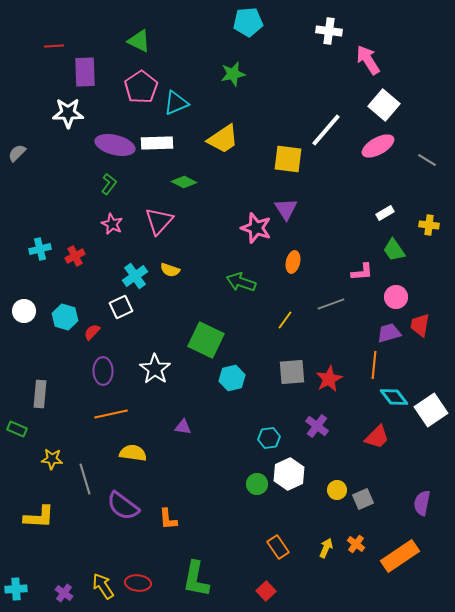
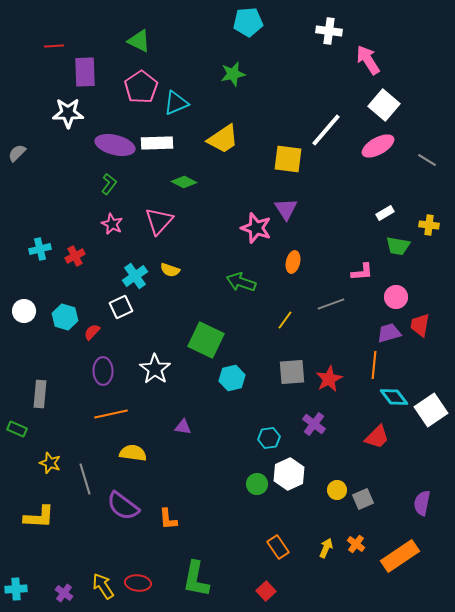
green trapezoid at (394, 250): moved 4 px right, 4 px up; rotated 45 degrees counterclockwise
purple cross at (317, 426): moved 3 px left, 2 px up
yellow star at (52, 459): moved 2 px left, 4 px down; rotated 15 degrees clockwise
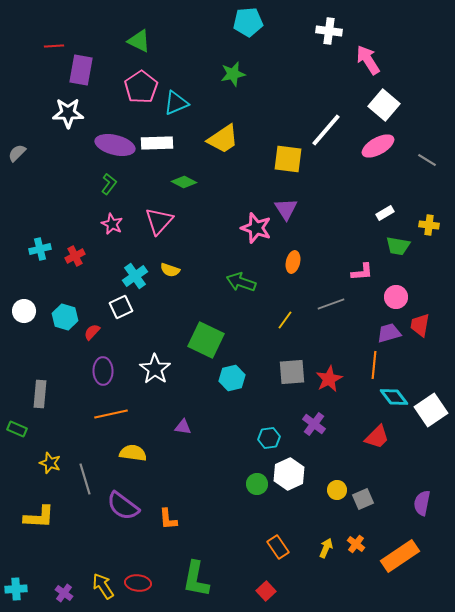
purple rectangle at (85, 72): moved 4 px left, 2 px up; rotated 12 degrees clockwise
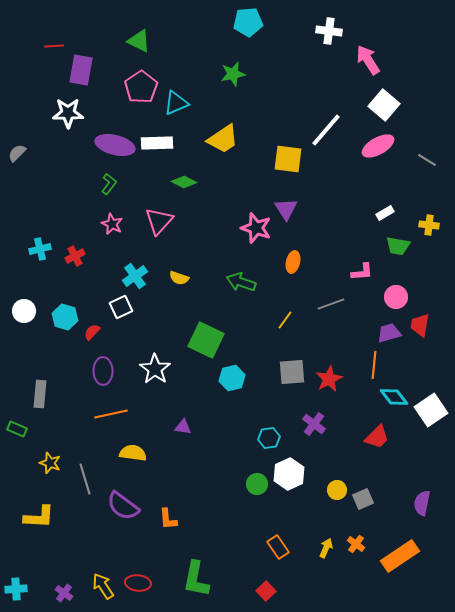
yellow semicircle at (170, 270): moved 9 px right, 8 px down
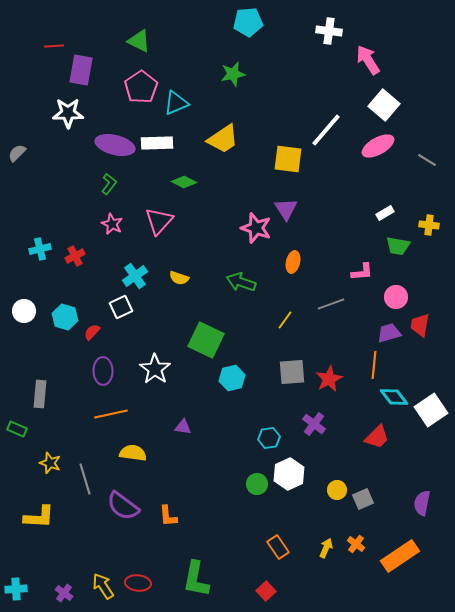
orange L-shape at (168, 519): moved 3 px up
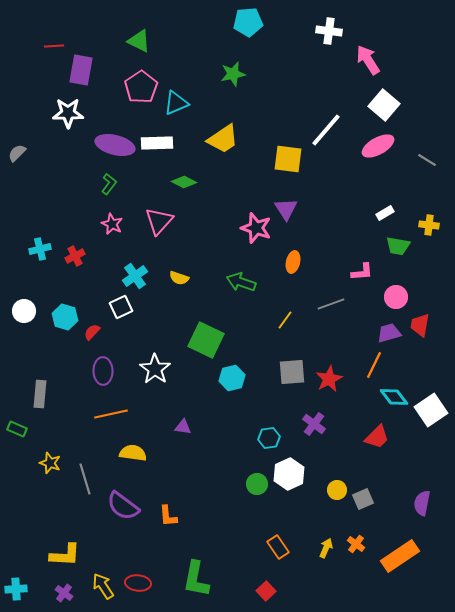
orange line at (374, 365): rotated 20 degrees clockwise
yellow L-shape at (39, 517): moved 26 px right, 38 px down
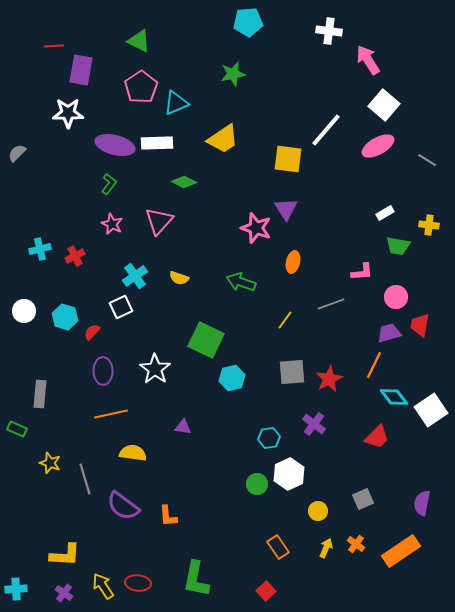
yellow circle at (337, 490): moved 19 px left, 21 px down
orange rectangle at (400, 556): moved 1 px right, 5 px up
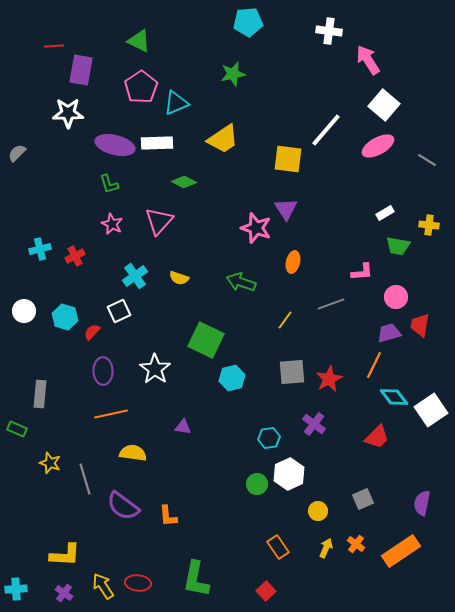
green L-shape at (109, 184): rotated 125 degrees clockwise
white square at (121, 307): moved 2 px left, 4 px down
